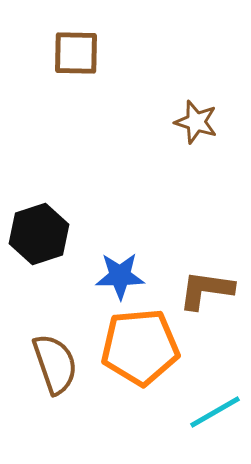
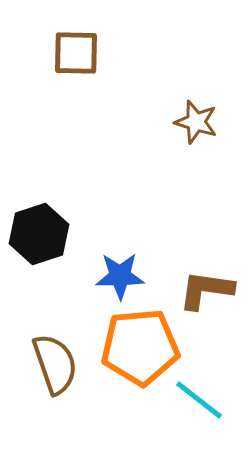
cyan line: moved 16 px left, 12 px up; rotated 68 degrees clockwise
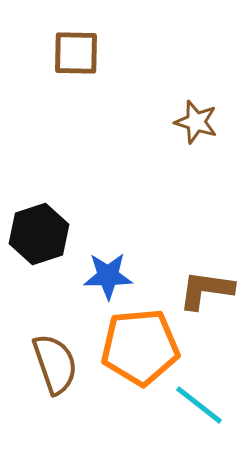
blue star: moved 12 px left
cyan line: moved 5 px down
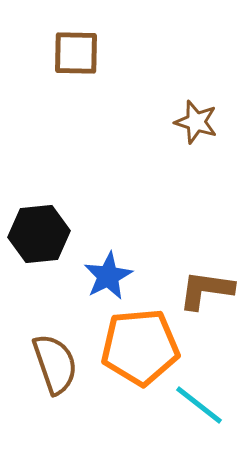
black hexagon: rotated 12 degrees clockwise
blue star: rotated 27 degrees counterclockwise
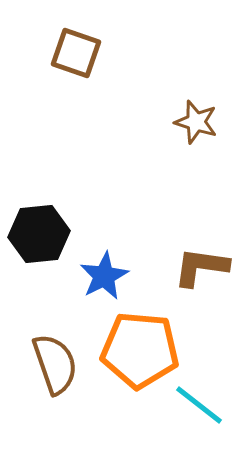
brown square: rotated 18 degrees clockwise
blue star: moved 4 px left
brown L-shape: moved 5 px left, 23 px up
orange pentagon: moved 3 px down; rotated 10 degrees clockwise
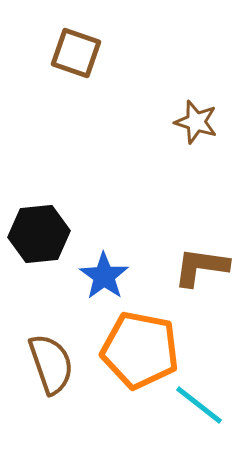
blue star: rotated 9 degrees counterclockwise
orange pentagon: rotated 6 degrees clockwise
brown semicircle: moved 4 px left
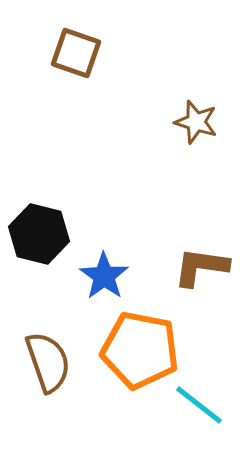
black hexagon: rotated 20 degrees clockwise
brown semicircle: moved 3 px left, 2 px up
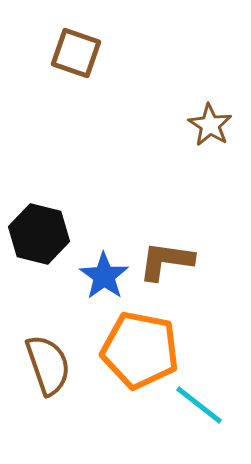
brown star: moved 14 px right, 3 px down; rotated 15 degrees clockwise
brown L-shape: moved 35 px left, 6 px up
brown semicircle: moved 3 px down
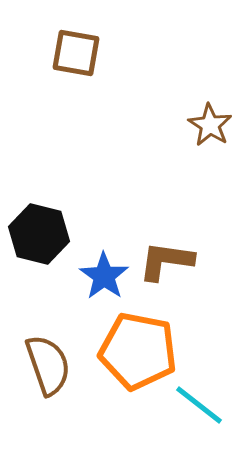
brown square: rotated 9 degrees counterclockwise
orange pentagon: moved 2 px left, 1 px down
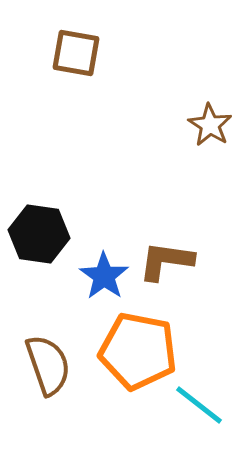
black hexagon: rotated 6 degrees counterclockwise
